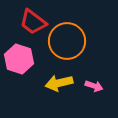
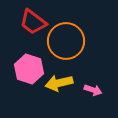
orange circle: moved 1 px left
pink hexagon: moved 10 px right, 10 px down
pink arrow: moved 1 px left, 4 px down
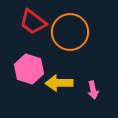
orange circle: moved 4 px right, 9 px up
yellow arrow: rotated 12 degrees clockwise
pink arrow: rotated 60 degrees clockwise
